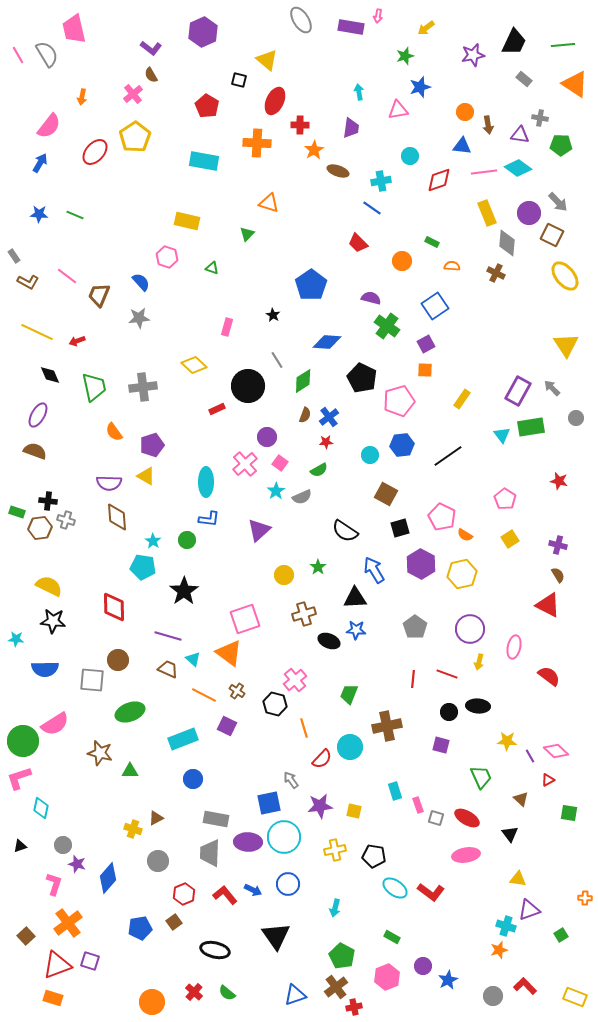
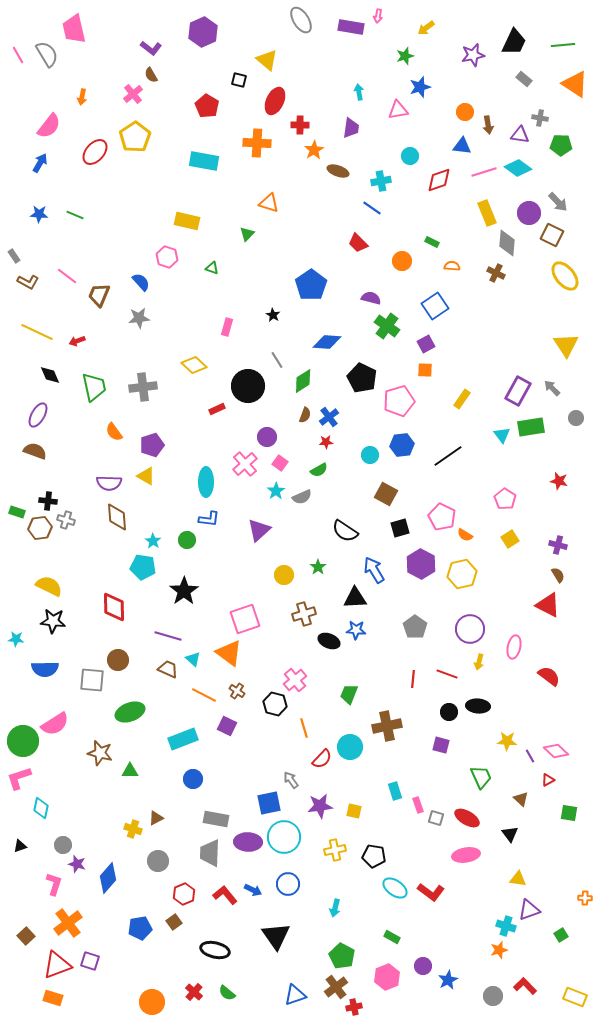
pink line at (484, 172): rotated 10 degrees counterclockwise
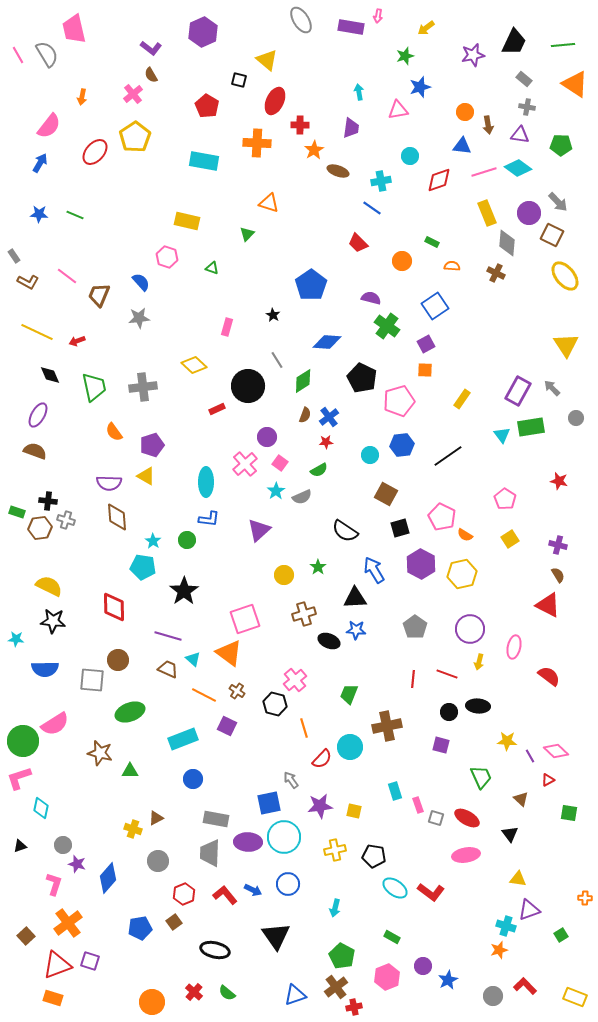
gray cross at (540, 118): moved 13 px left, 11 px up
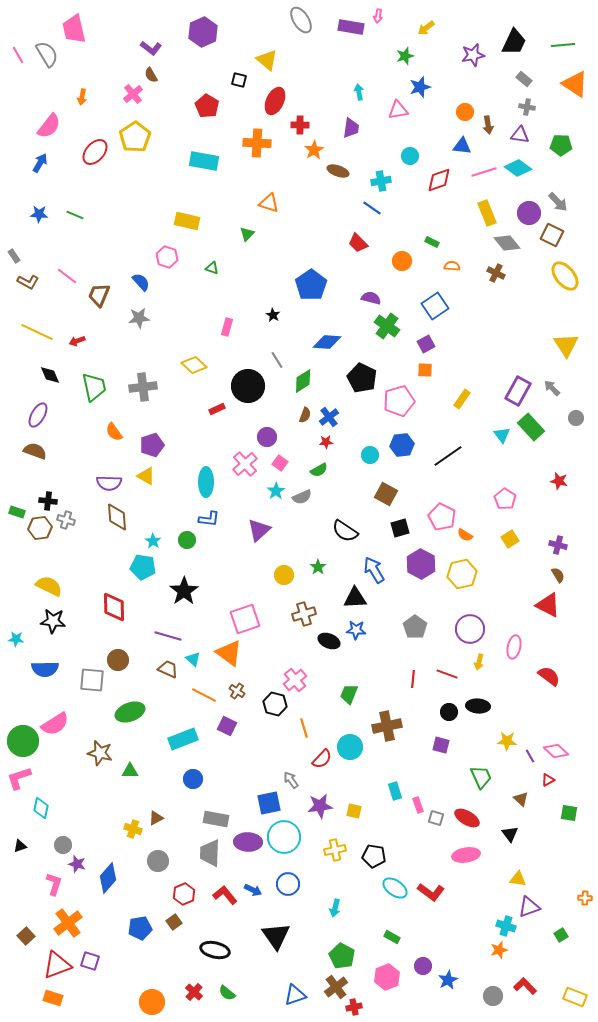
gray diamond at (507, 243): rotated 44 degrees counterclockwise
green rectangle at (531, 427): rotated 56 degrees clockwise
purple triangle at (529, 910): moved 3 px up
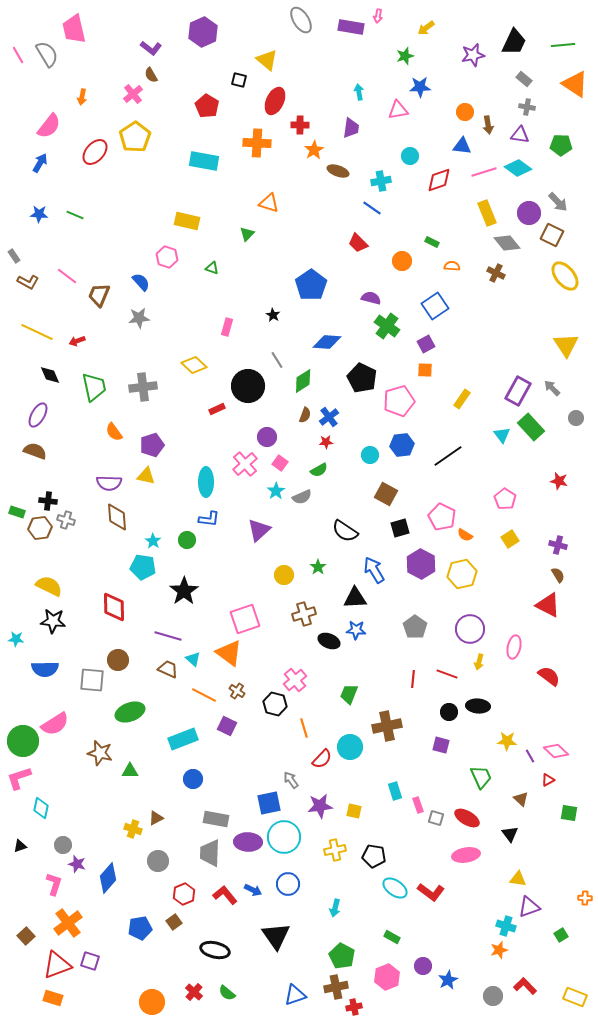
blue star at (420, 87): rotated 15 degrees clockwise
yellow triangle at (146, 476): rotated 18 degrees counterclockwise
brown cross at (336, 987): rotated 25 degrees clockwise
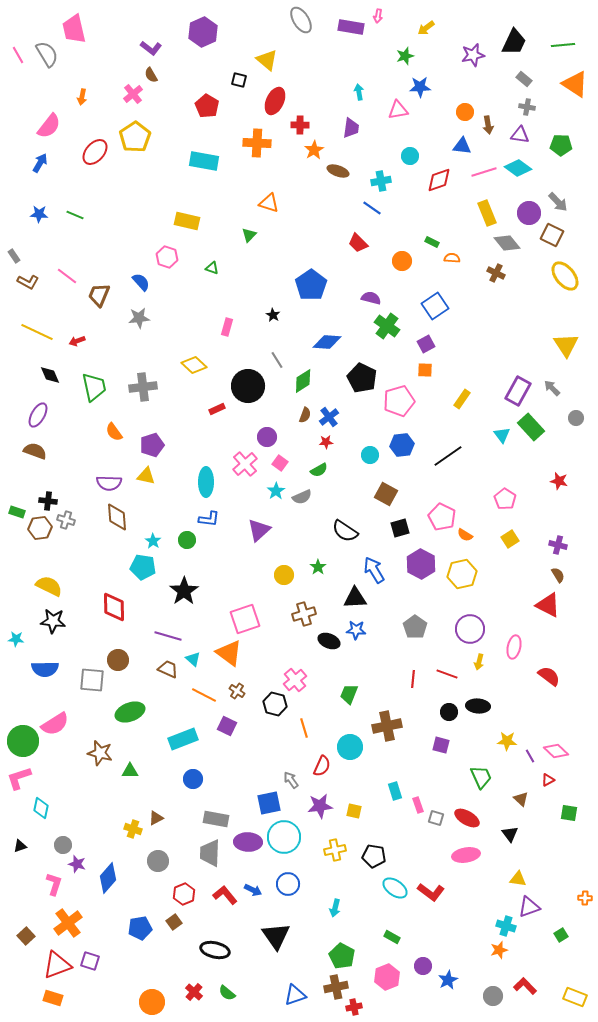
green triangle at (247, 234): moved 2 px right, 1 px down
orange semicircle at (452, 266): moved 8 px up
red semicircle at (322, 759): moved 7 px down; rotated 20 degrees counterclockwise
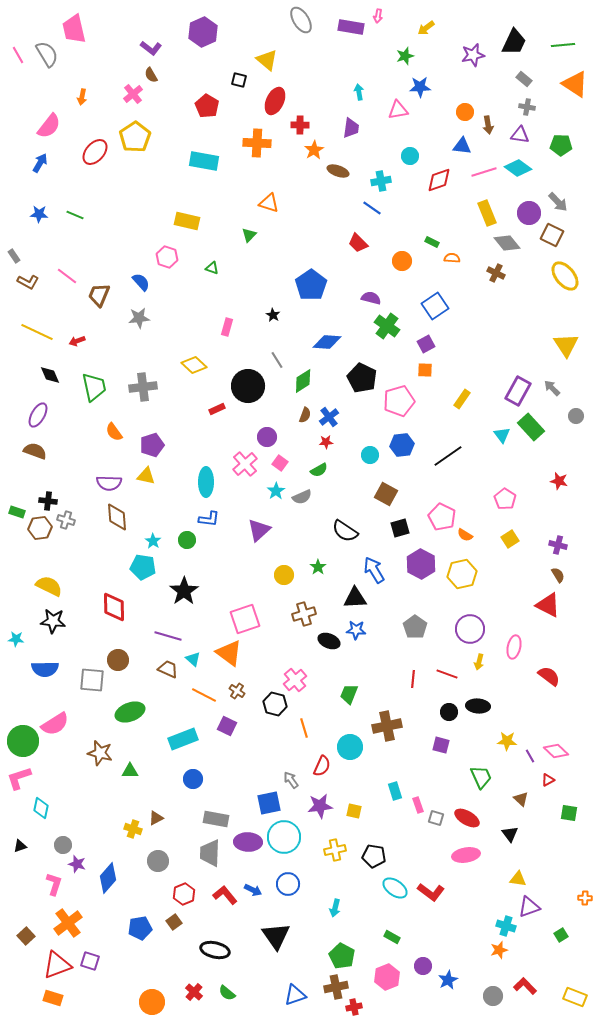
gray circle at (576, 418): moved 2 px up
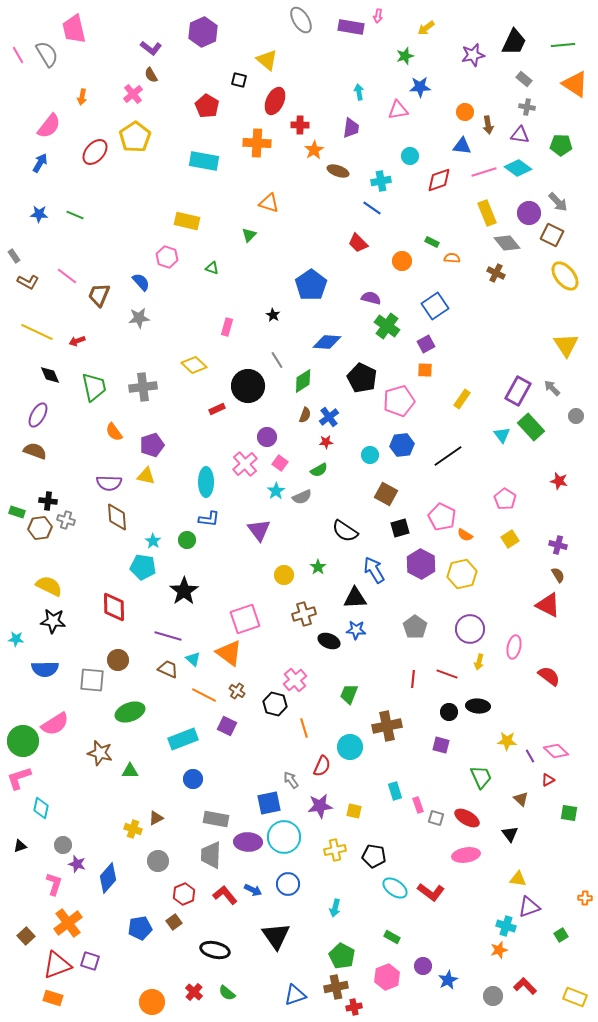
purple triangle at (259, 530): rotated 25 degrees counterclockwise
gray trapezoid at (210, 853): moved 1 px right, 2 px down
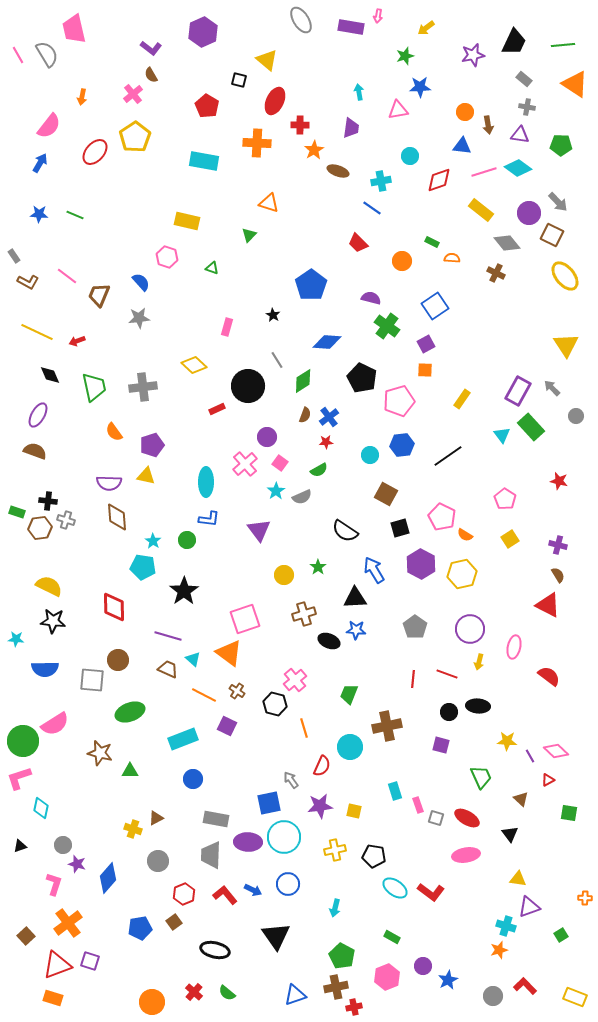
yellow rectangle at (487, 213): moved 6 px left, 3 px up; rotated 30 degrees counterclockwise
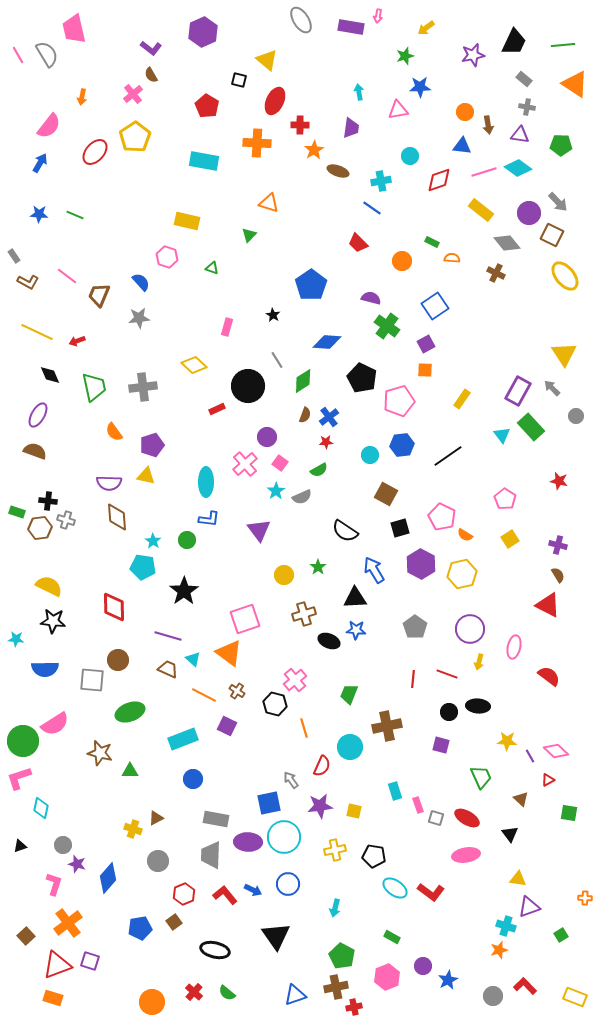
yellow triangle at (566, 345): moved 2 px left, 9 px down
